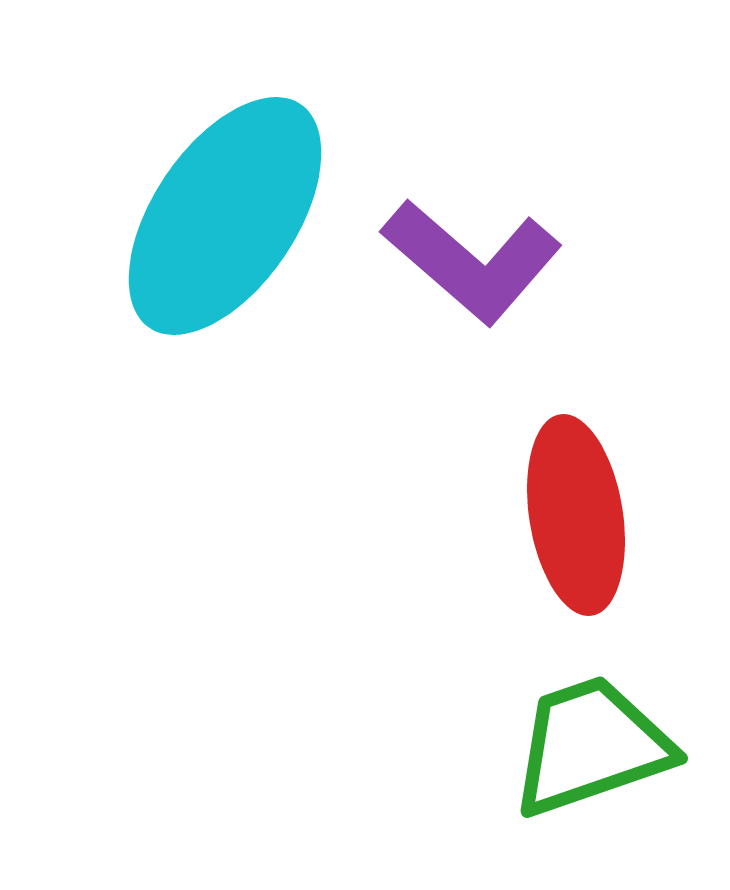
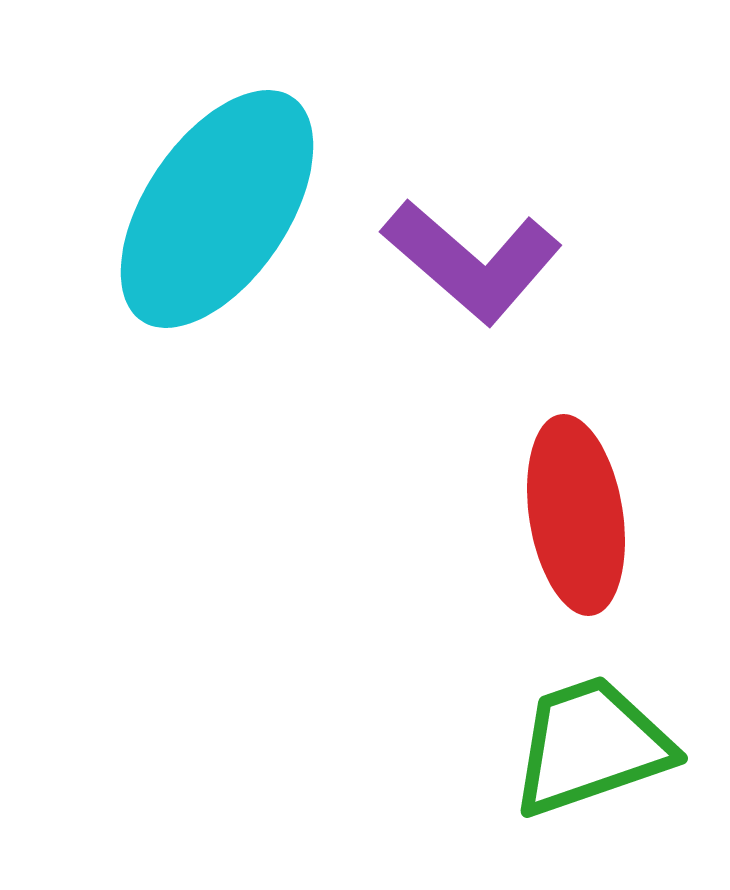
cyan ellipse: moved 8 px left, 7 px up
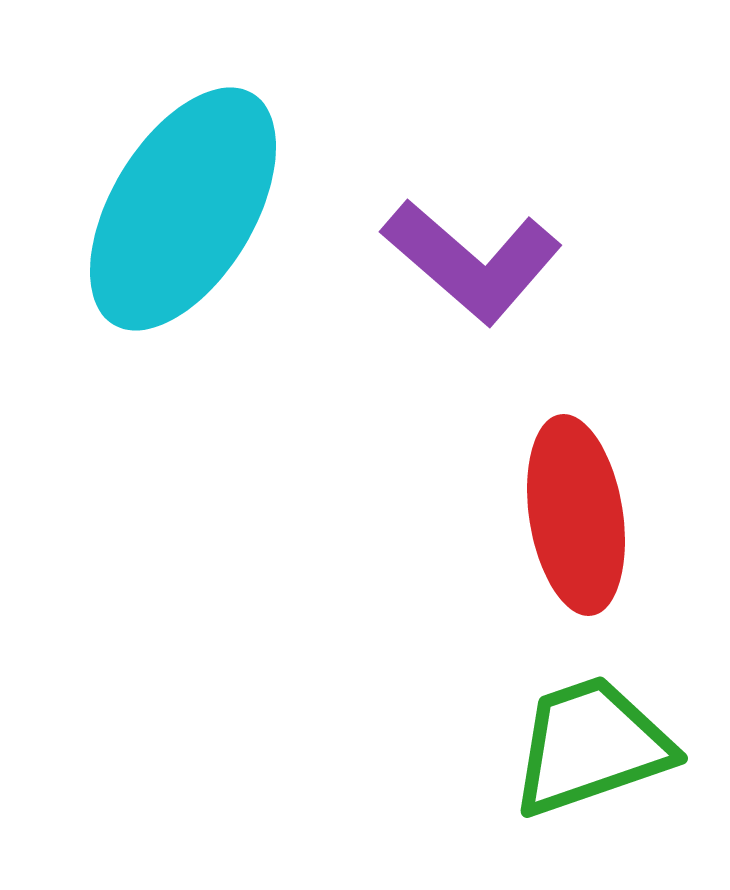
cyan ellipse: moved 34 px left; rotated 3 degrees counterclockwise
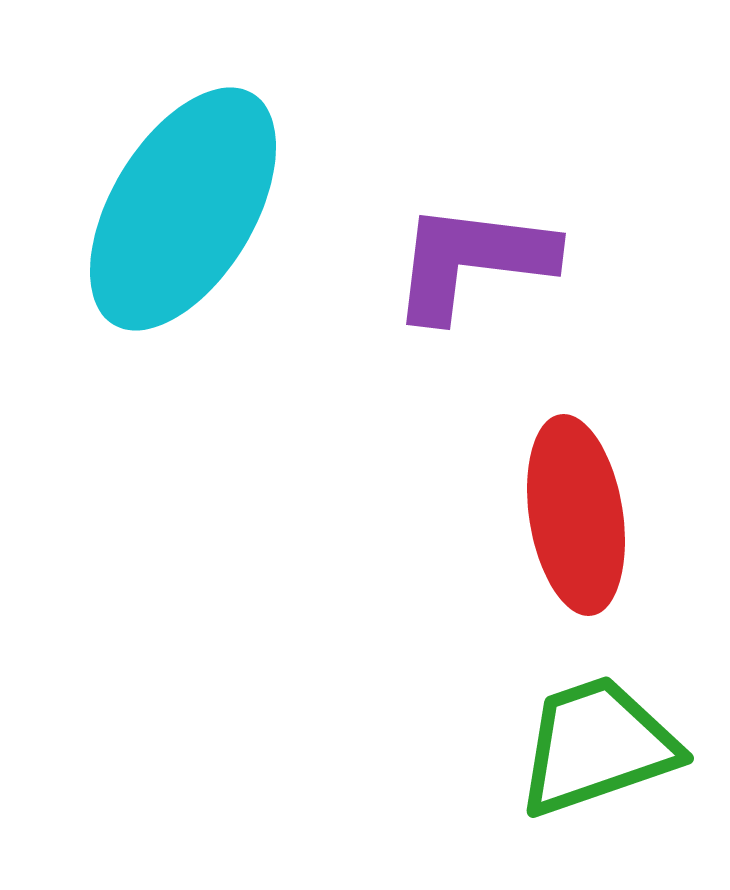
purple L-shape: rotated 146 degrees clockwise
green trapezoid: moved 6 px right
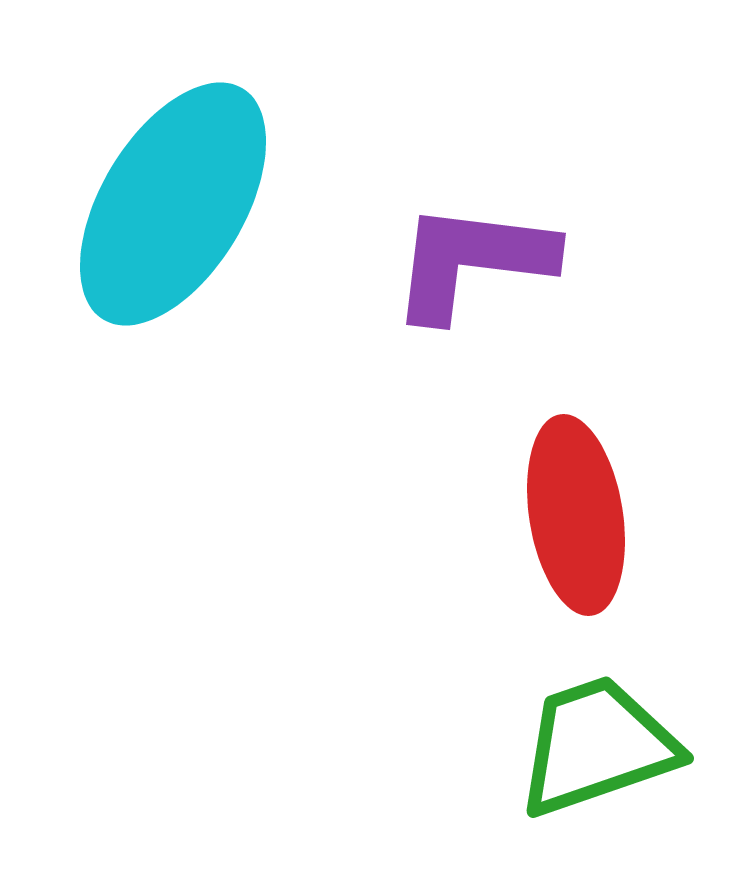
cyan ellipse: moved 10 px left, 5 px up
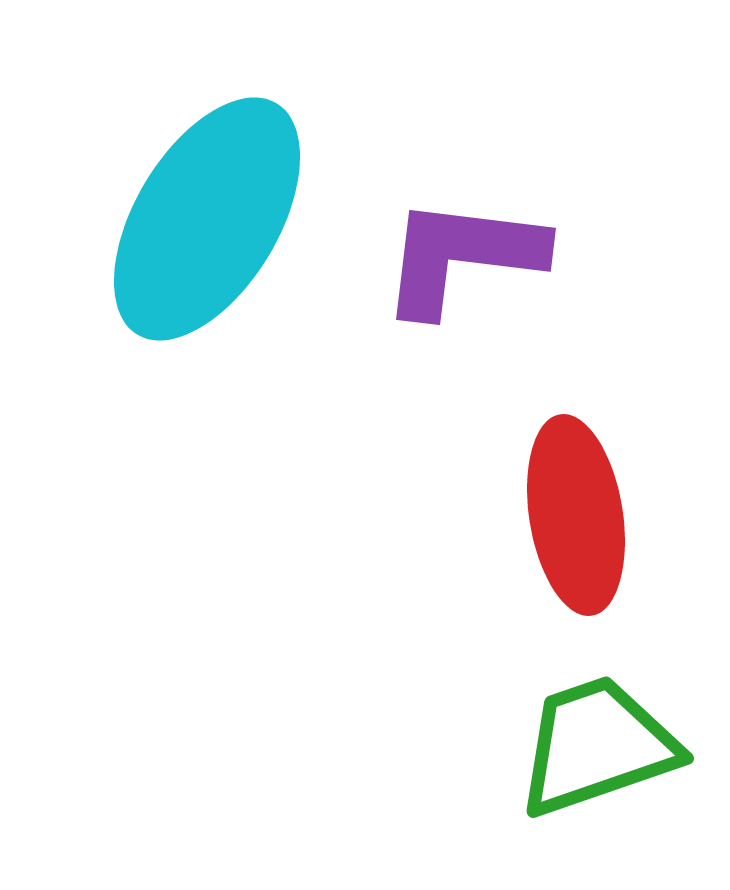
cyan ellipse: moved 34 px right, 15 px down
purple L-shape: moved 10 px left, 5 px up
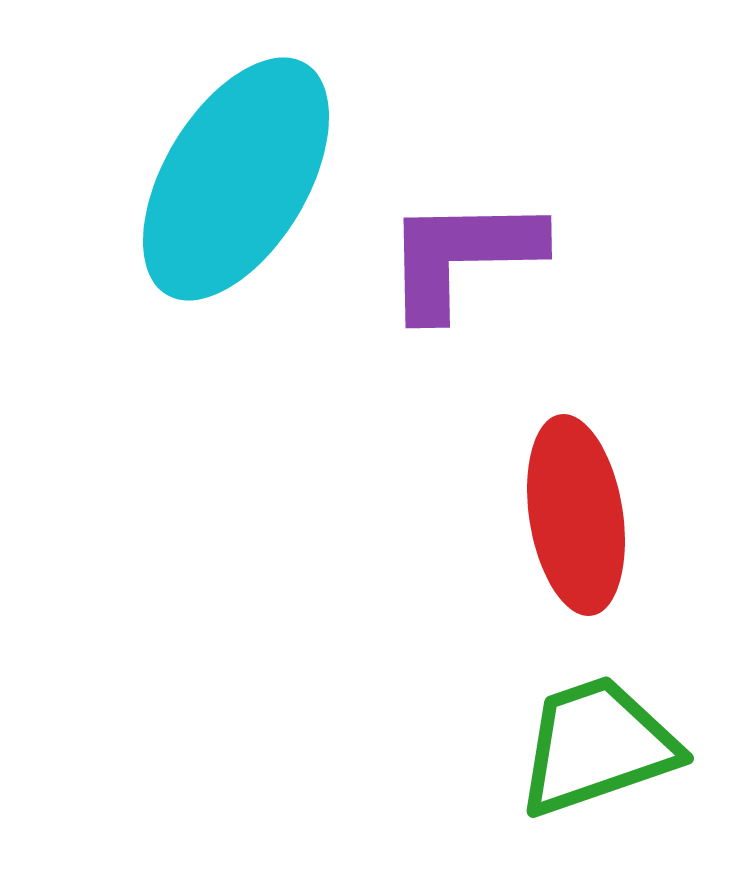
cyan ellipse: moved 29 px right, 40 px up
purple L-shape: rotated 8 degrees counterclockwise
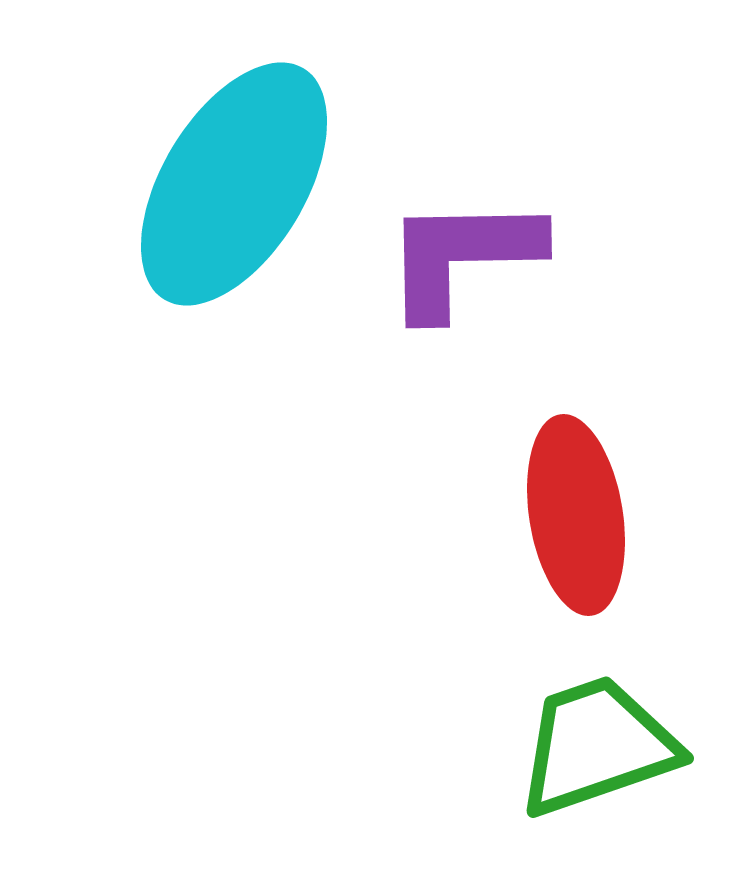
cyan ellipse: moved 2 px left, 5 px down
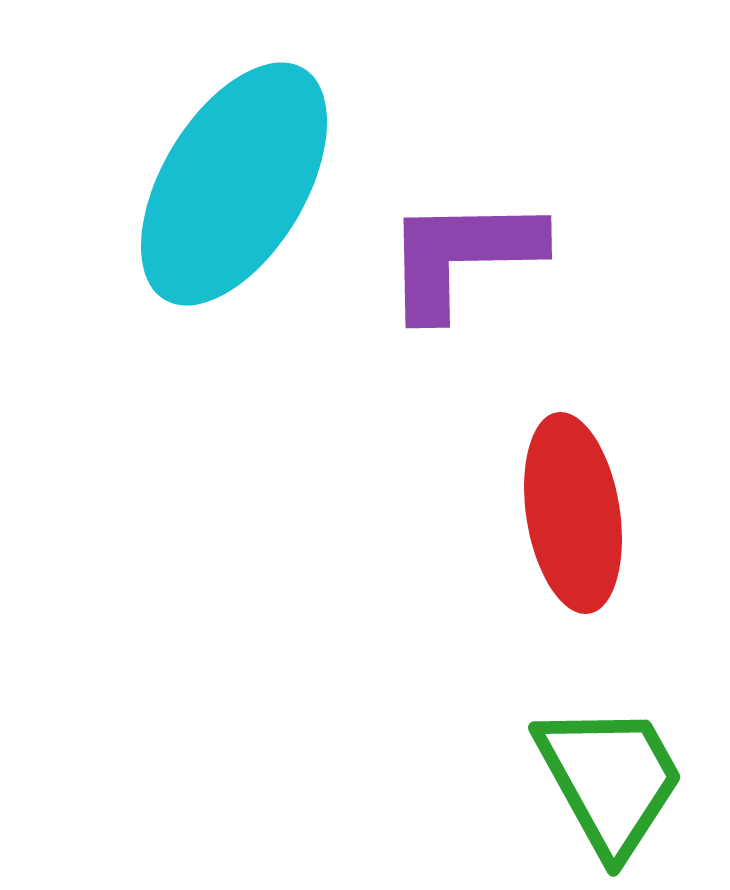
red ellipse: moved 3 px left, 2 px up
green trapezoid: moved 13 px right, 33 px down; rotated 80 degrees clockwise
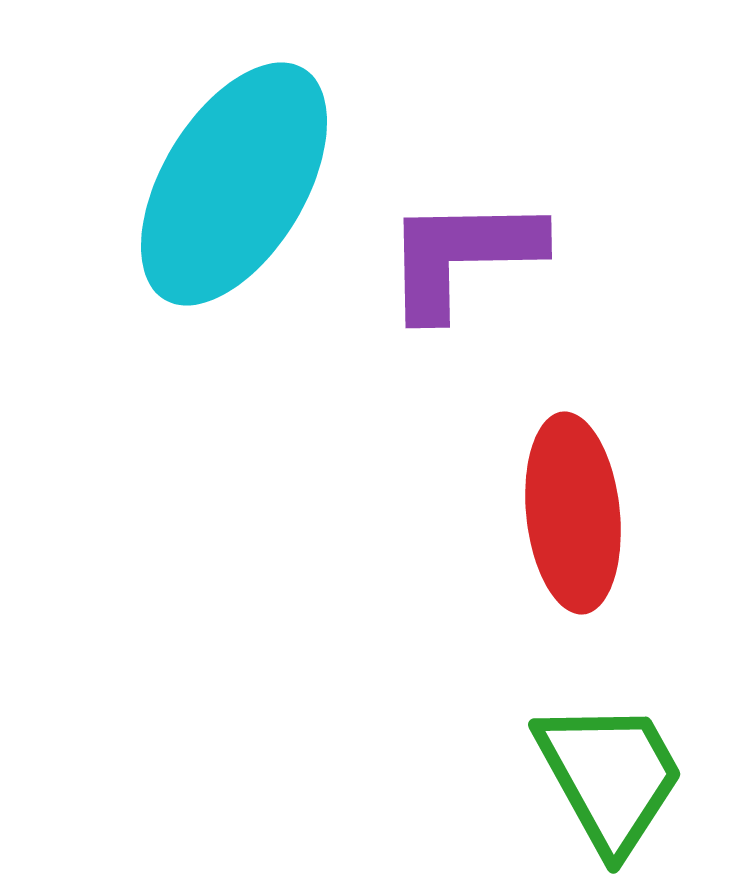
red ellipse: rotated 3 degrees clockwise
green trapezoid: moved 3 px up
